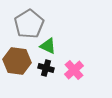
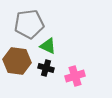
gray pentagon: rotated 24 degrees clockwise
pink cross: moved 1 px right, 6 px down; rotated 24 degrees clockwise
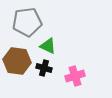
gray pentagon: moved 2 px left, 2 px up
black cross: moved 2 px left
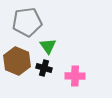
green triangle: rotated 30 degrees clockwise
brown hexagon: rotated 16 degrees clockwise
pink cross: rotated 18 degrees clockwise
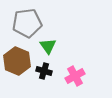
gray pentagon: moved 1 px down
black cross: moved 3 px down
pink cross: rotated 30 degrees counterclockwise
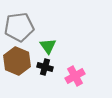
gray pentagon: moved 8 px left, 4 px down
black cross: moved 1 px right, 4 px up
